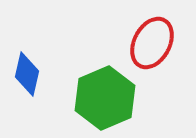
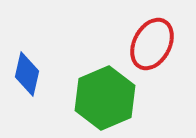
red ellipse: moved 1 px down
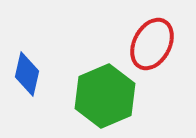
green hexagon: moved 2 px up
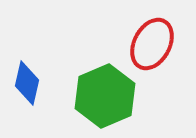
blue diamond: moved 9 px down
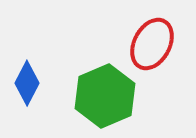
blue diamond: rotated 15 degrees clockwise
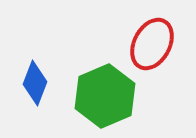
blue diamond: moved 8 px right; rotated 6 degrees counterclockwise
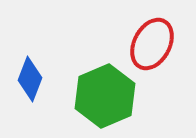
blue diamond: moved 5 px left, 4 px up
